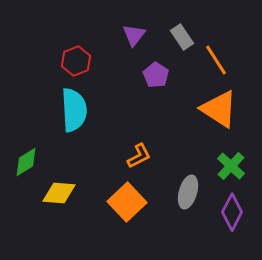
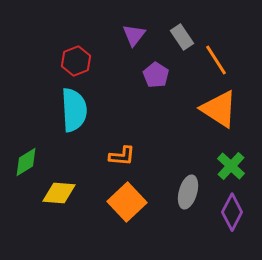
orange L-shape: moved 17 px left; rotated 32 degrees clockwise
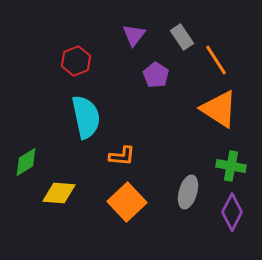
cyan semicircle: moved 12 px right, 7 px down; rotated 9 degrees counterclockwise
green cross: rotated 32 degrees counterclockwise
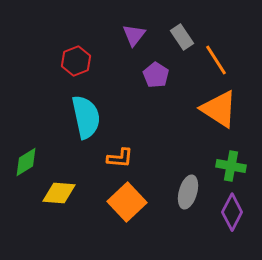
orange L-shape: moved 2 px left, 2 px down
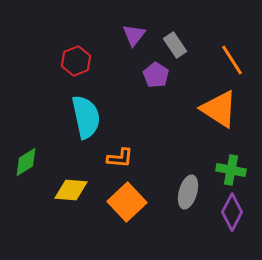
gray rectangle: moved 7 px left, 8 px down
orange line: moved 16 px right
green cross: moved 4 px down
yellow diamond: moved 12 px right, 3 px up
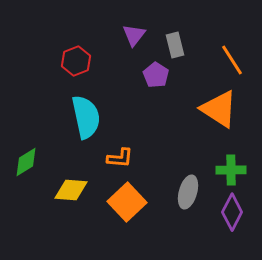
gray rectangle: rotated 20 degrees clockwise
green cross: rotated 12 degrees counterclockwise
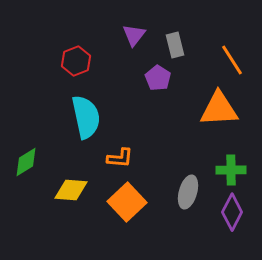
purple pentagon: moved 2 px right, 3 px down
orange triangle: rotated 36 degrees counterclockwise
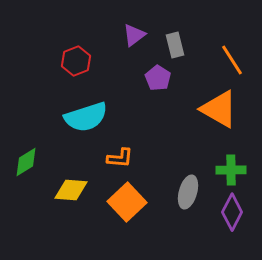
purple triangle: rotated 15 degrees clockwise
orange triangle: rotated 33 degrees clockwise
cyan semicircle: rotated 84 degrees clockwise
